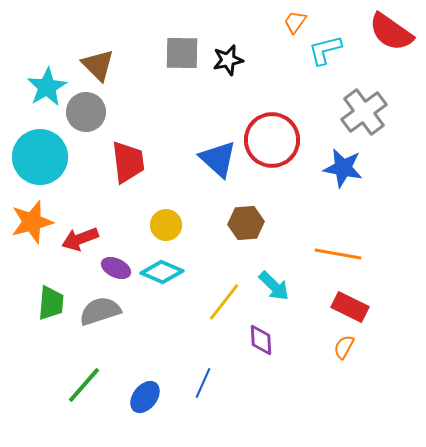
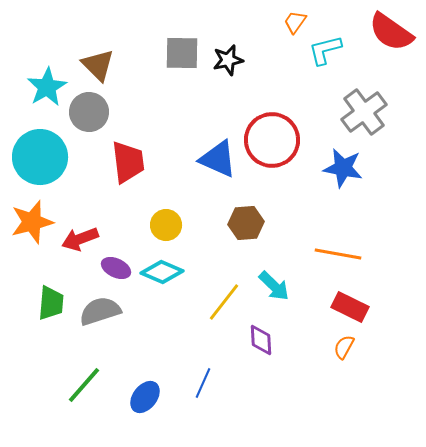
gray circle: moved 3 px right
blue triangle: rotated 18 degrees counterclockwise
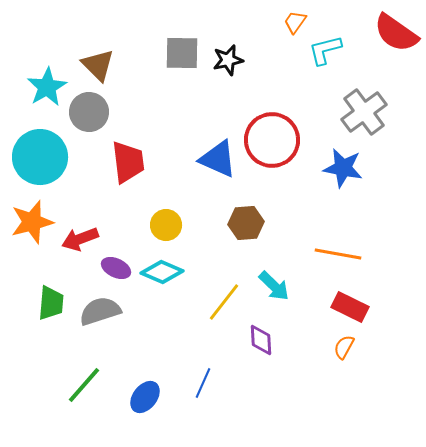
red semicircle: moved 5 px right, 1 px down
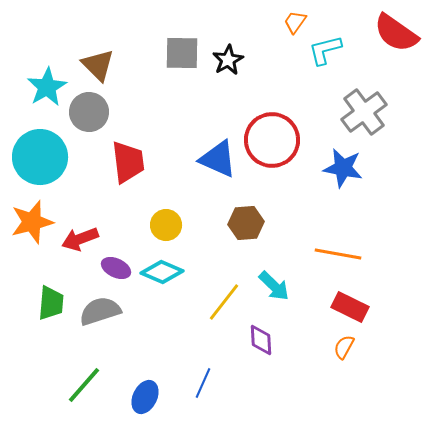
black star: rotated 16 degrees counterclockwise
blue ellipse: rotated 12 degrees counterclockwise
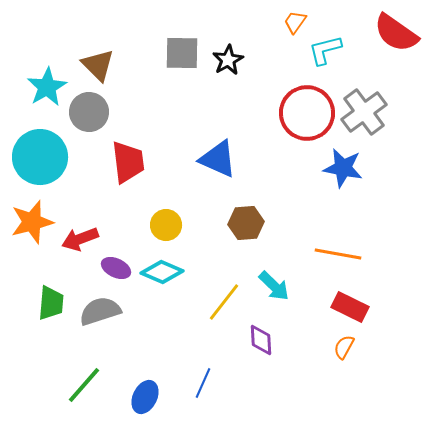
red circle: moved 35 px right, 27 px up
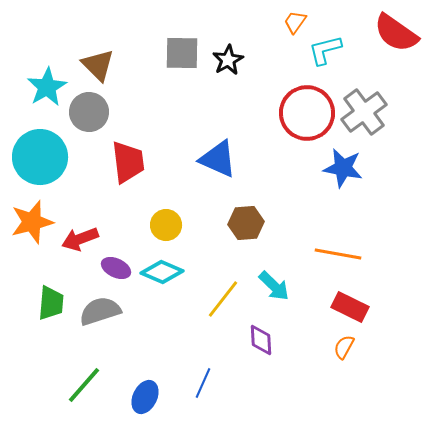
yellow line: moved 1 px left, 3 px up
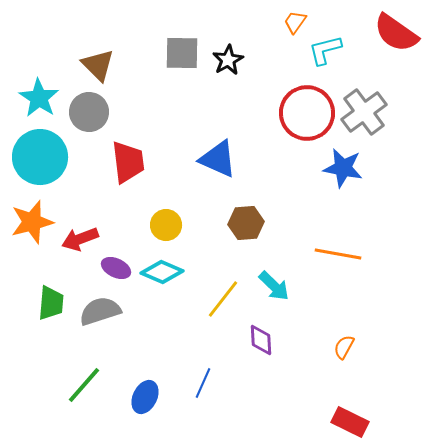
cyan star: moved 8 px left, 11 px down; rotated 9 degrees counterclockwise
red rectangle: moved 115 px down
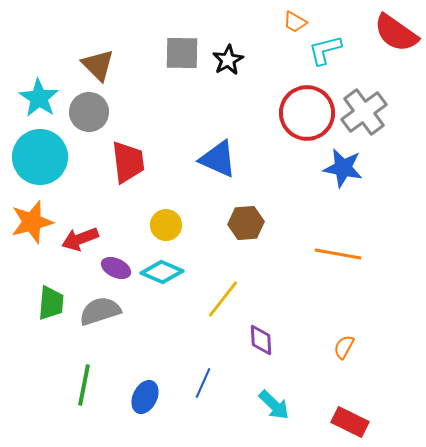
orange trapezoid: rotated 95 degrees counterclockwise
cyan arrow: moved 119 px down
green line: rotated 30 degrees counterclockwise
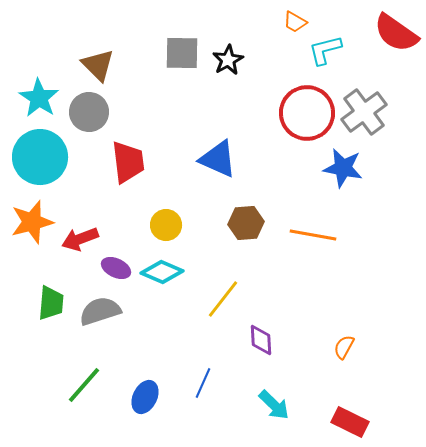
orange line: moved 25 px left, 19 px up
green line: rotated 30 degrees clockwise
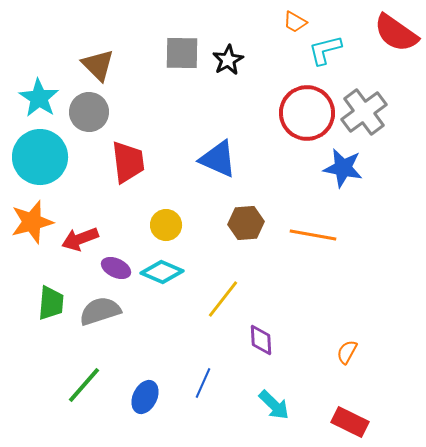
orange semicircle: moved 3 px right, 5 px down
